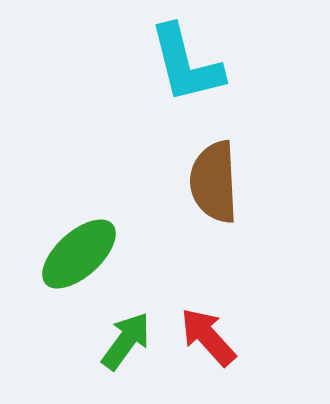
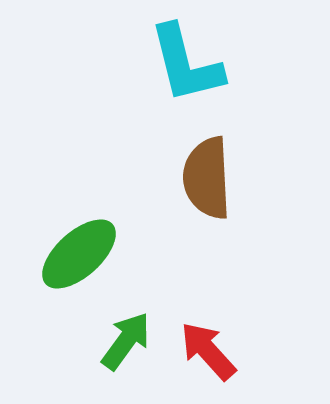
brown semicircle: moved 7 px left, 4 px up
red arrow: moved 14 px down
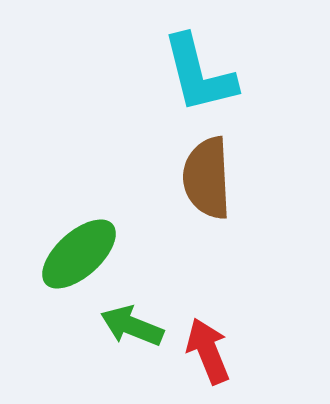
cyan L-shape: moved 13 px right, 10 px down
green arrow: moved 6 px right, 15 px up; rotated 104 degrees counterclockwise
red arrow: rotated 20 degrees clockwise
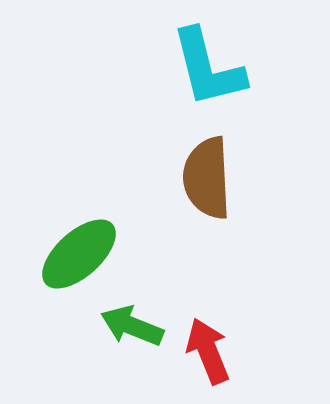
cyan L-shape: moved 9 px right, 6 px up
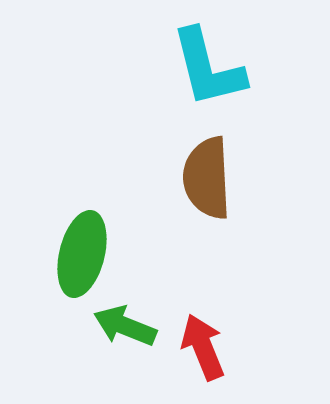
green ellipse: moved 3 px right; rotated 34 degrees counterclockwise
green arrow: moved 7 px left
red arrow: moved 5 px left, 4 px up
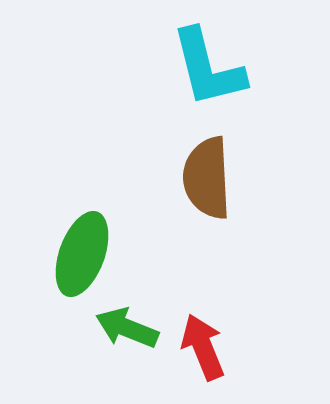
green ellipse: rotated 6 degrees clockwise
green arrow: moved 2 px right, 2 px down
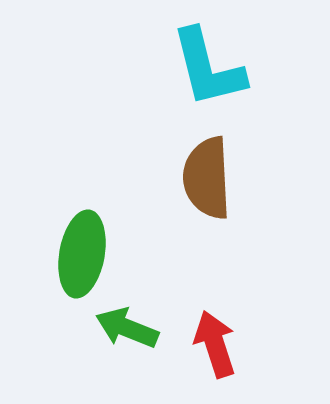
green ellipse: rotated 10 degrees counterclockwise
red arrow: moved 12 px right, 3 px up; rotated 4 degrees clockwise
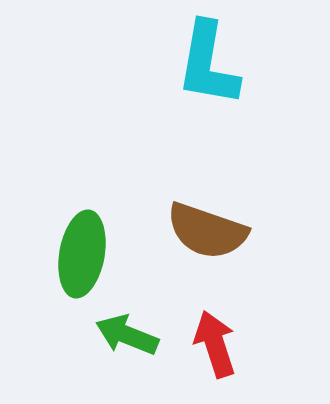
cyan L-shape: moved 4 px up; rotated 24 degrees clockwise
brown semicircle: moved 53 px down; rotated 68 degrees counterclockwise
green arrow: moved 7 px down
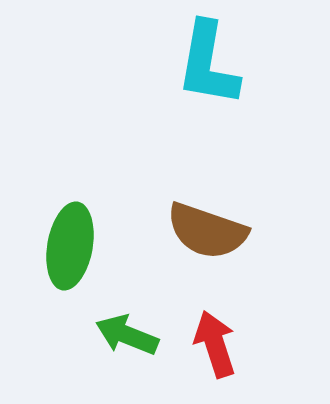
green ellipse: moved 12 px left, 8 px up
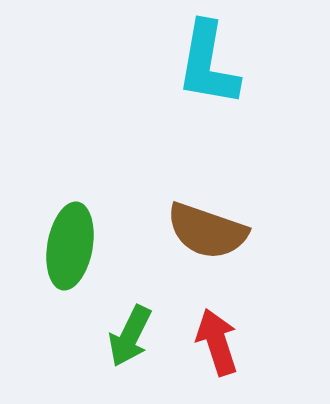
green arrow: moved 3 px right, 1 px down; rotated 86 degrees counterclockwise
red arrow: moved 2 px right, 2 px up
